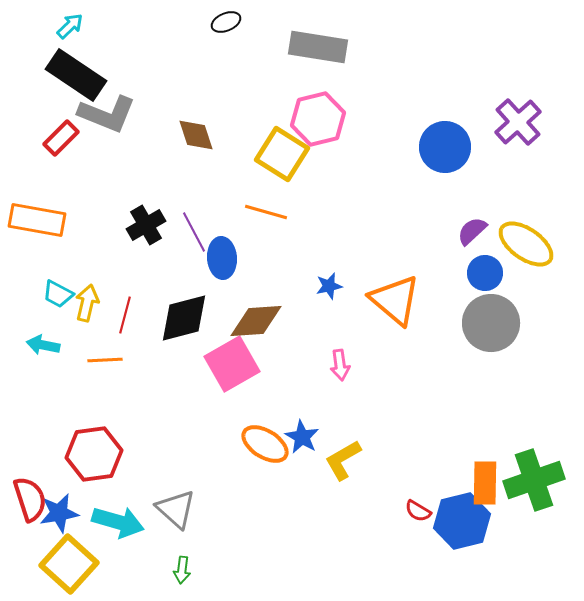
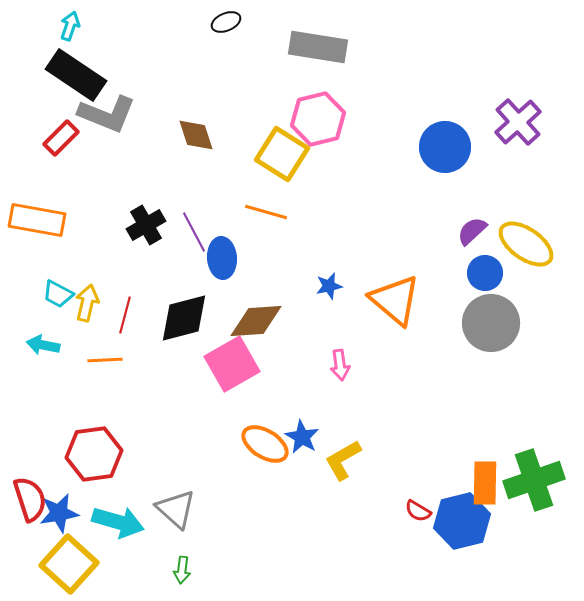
cyan arrow at (70, 26): rotated 28 degrees counterclockwise
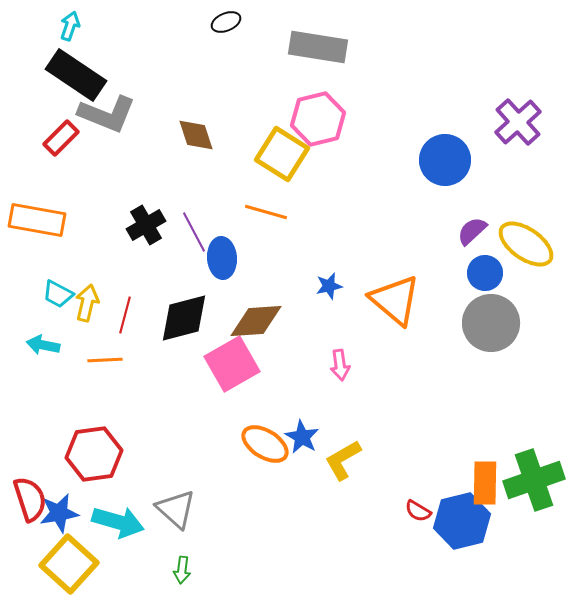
blue circle at (445, 147): moved 13 px down
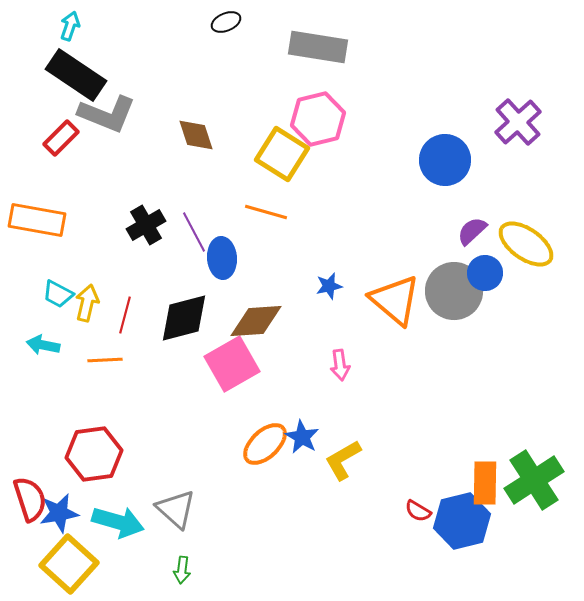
gray circle at (491, 323): moved 37 px left, 32 px up
orange ellipse at (265, 444): rotated 75 degrees counterclockwise
green cross at (534, 480): rotated 14 degrees counterclockwise
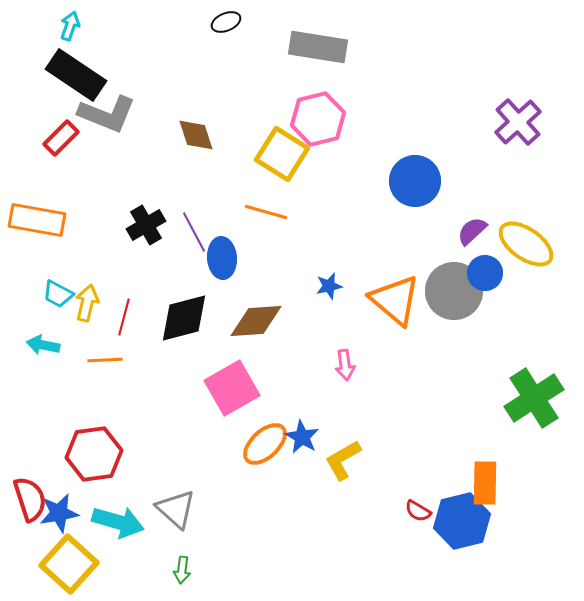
blue circle at (445, 160): moved 30 px left, 21 px down
red line at (125, 315): moved 1 px left, 2 px down
pink square at (232, 364): moved 24 px down
pink arrow at (340, 365): moved 5 px right
green cross at (534, 480): moved 82 px up
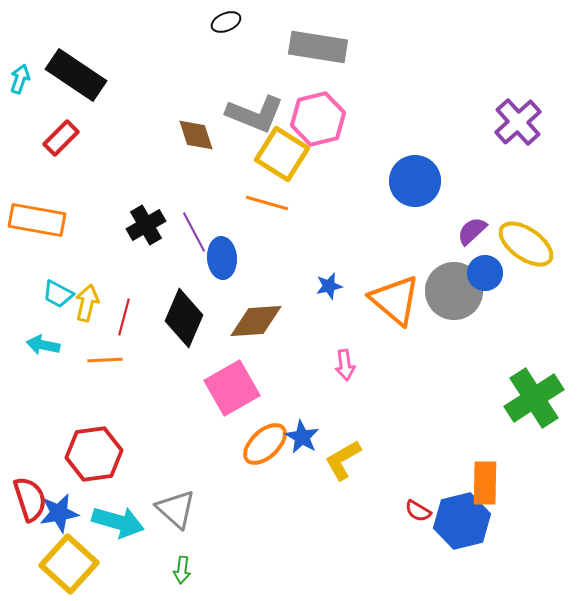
cyan arrow at (70, 26): moved 50 px left, 53 px down
gray L-shape at (107, 114): moved 148 px right
orange line at (266, 212): moved 1 px right, 9 px up
black diamond at (184, 318): rotated 52 degrees counterclockwise
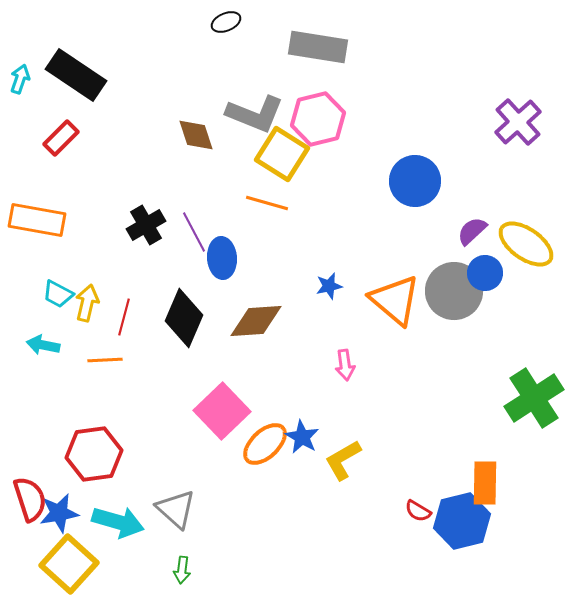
pink square at (232, 388): moved 10 px left, 23 px down; rotated 14 degrees counterclockwise
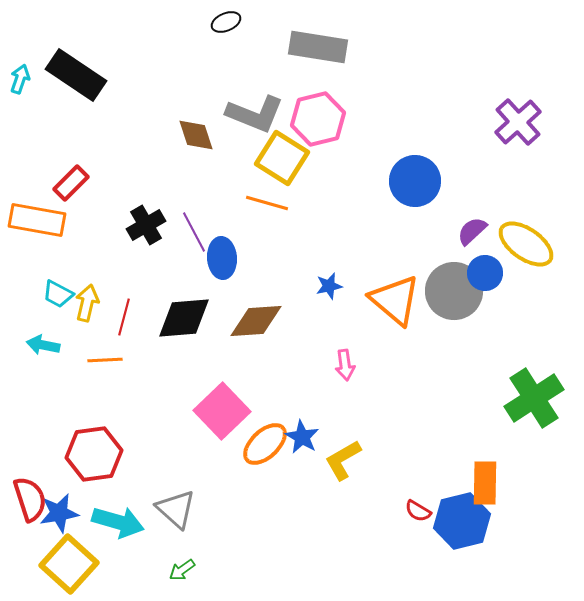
red rectangle at (61, 138): moved 10 px right, 45 px down
yellow square at (282, 154): moved 4 px down
black diamond at (184, 318): rotated 62 degrees clockwise
green arrow at (182, 570): rotated 48 degrees clockwise
